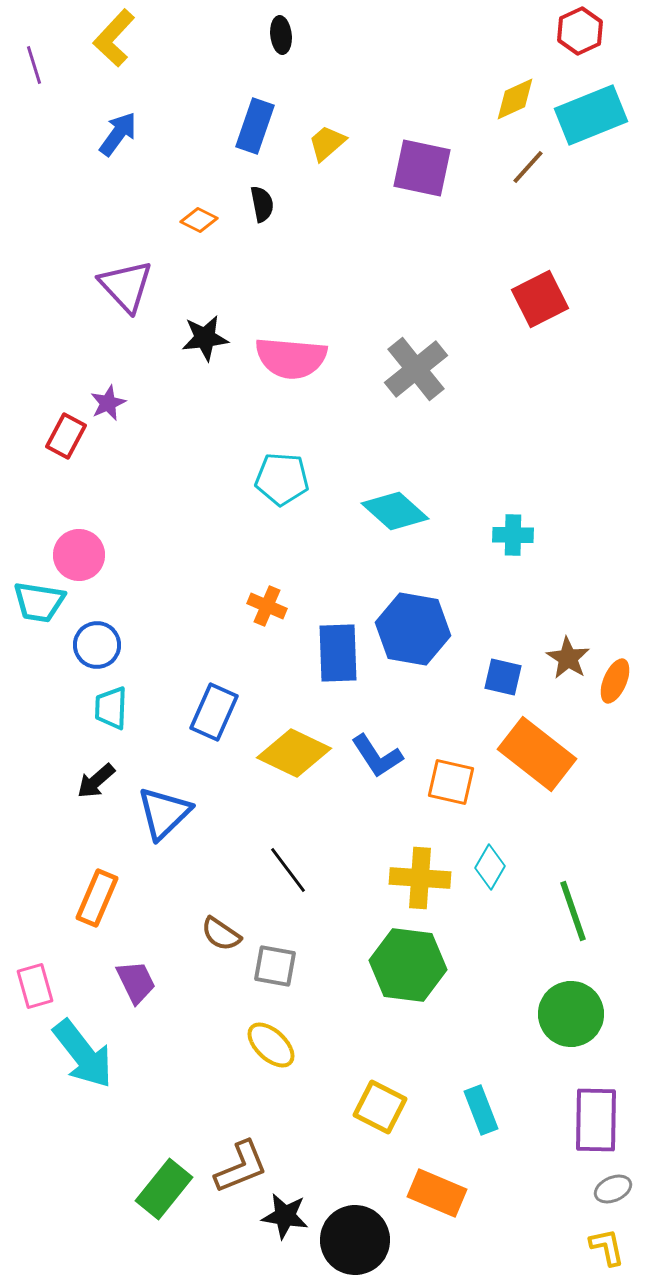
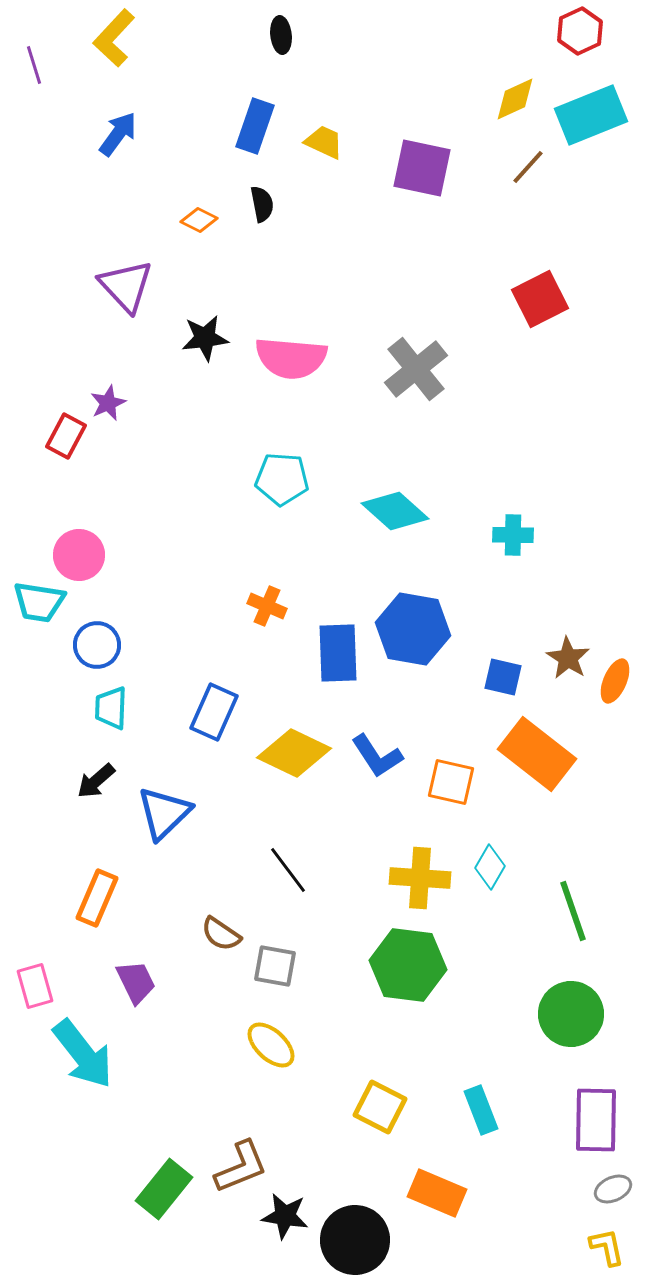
yellow trapezoid at (327, 143): moved 3 px left, 1 px up; rotated 66 degrees clockwise
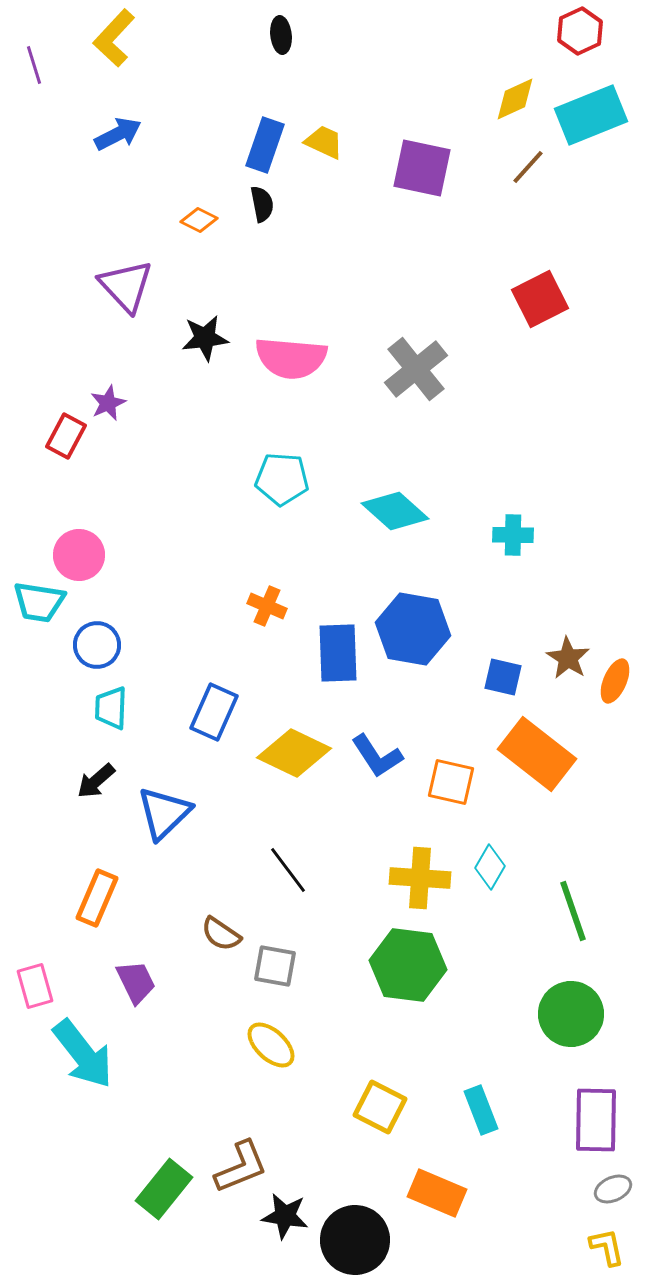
blue rectangle at (255, 126): moved 10 px right, 19 px down
blue arrow at (118, 134): rotated 27 degrees clockwise
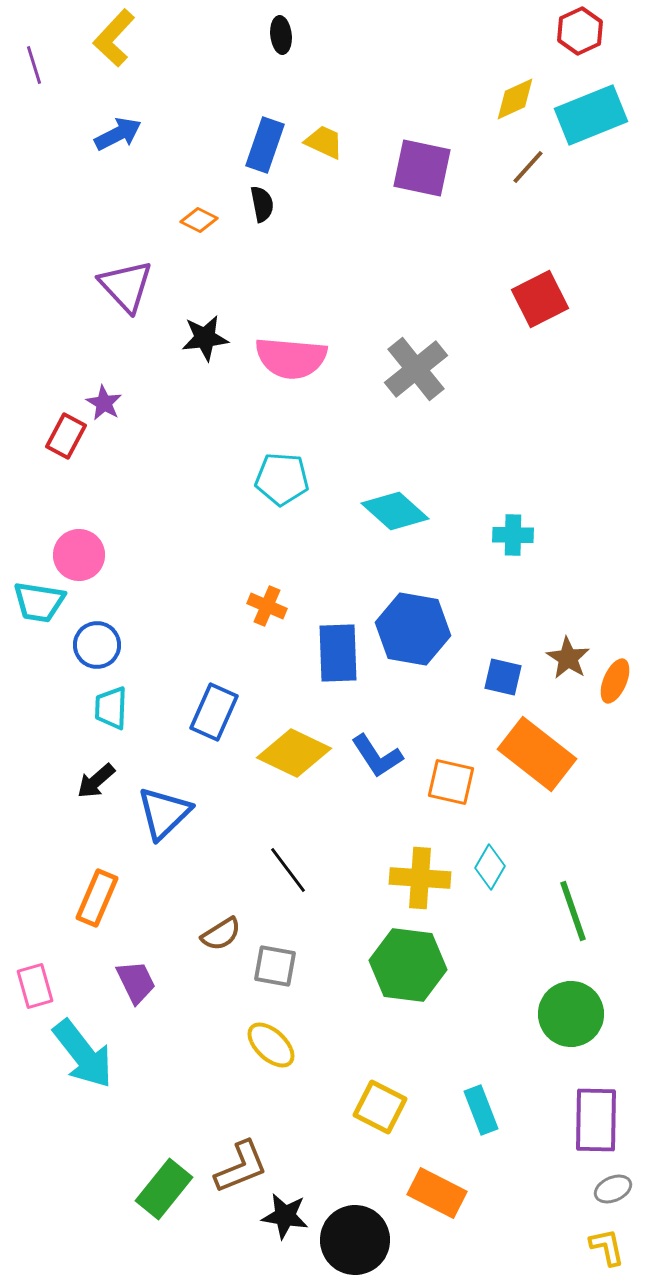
purple star at (108, 403): moved 4 px left; rotated 18 degrees counterclockwise
brown semicircle at (221, 934): rotated 66 degrees counterclockwise
orange rectangle at (437, 1193): rotated 4 degrees clockwise
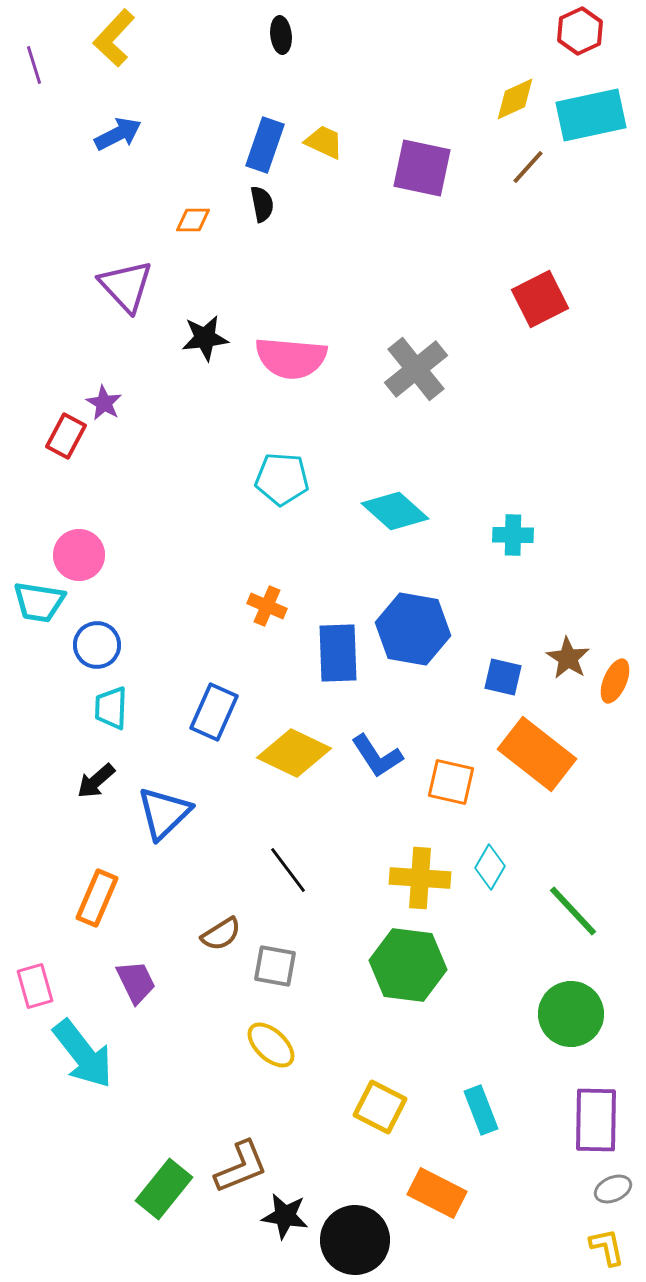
cyan rectangle at (591, 115): rotated 10 degrees clockwise
orange diamond at (199, 220): moved 6 px left; rotated 27 degrees counterclockwise
green line at (573, 911): rotated 24 degrees counterclockwise
